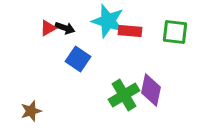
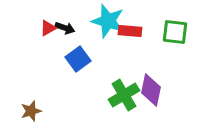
blue square: rotated 20 degrees clockwise
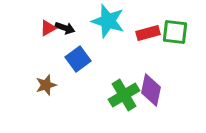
red rectangle: moved 18 px right, 2 px down; rotated 20 degrees counterclockwise
brown star: moved 15 px right, 26 px up
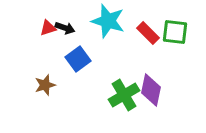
red triangle: rotated 12 degrees clockwise
red rectangle: rotated 60 degrees clockwise
brown star: moved 1 px left
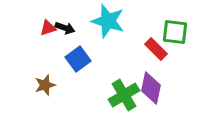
red rectangle: moved 8 px right, 16 px down
purple diamond: moved 2 px up
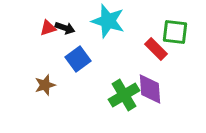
purple diamond: moved 1 px left, 1 px down; rotated 16 degrees counterclockwise
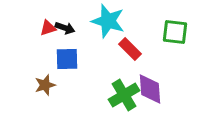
red rectangle: moved 26 px left
blue square: moved 11 px left; rotated 35 degrees clockwise
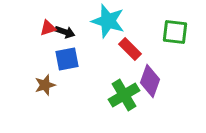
black arrow: moved 4 px down
blue square: rotated 10 degrees counterclockwise
purple diamond: moved 8 px up; rotated 24 degrees clockwise
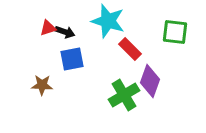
blue square: moved 5 px right
brown star: moved 3 px left; rotated 20 degrees clockwise
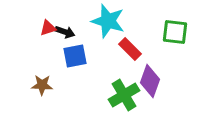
blue square: moved 3 px right, 3 px up
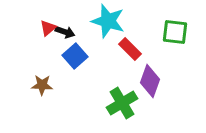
red triangle: rotated 24 degrees counterclockwise
blue square: rotated 30 degrees counterclockwise
green cross: moved 2 px left, 8 px down
